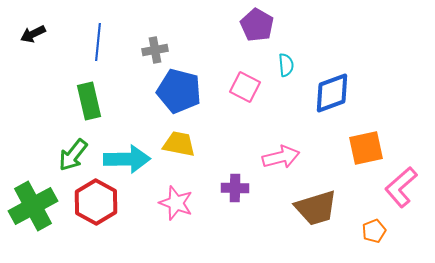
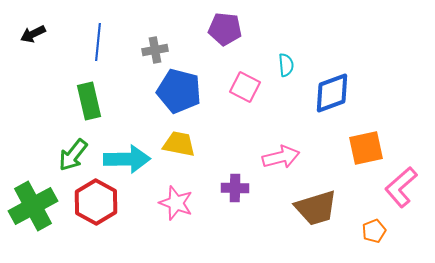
purple pentagon: moved 32 px left, 4 px down; rotated 24 degrees counterclockwise
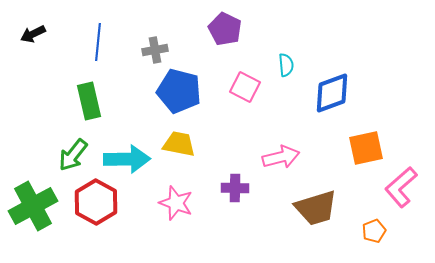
purple pentagon: rotated 20 degrees clockwise
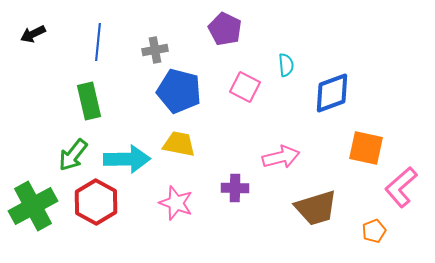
orange square: rotated 24 degrees clockwise
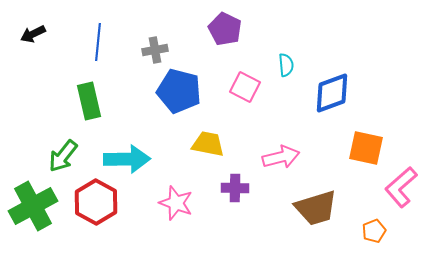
yellow trapezoid: moved 29 px right
green arrow: moved 10 px left, 1 px down
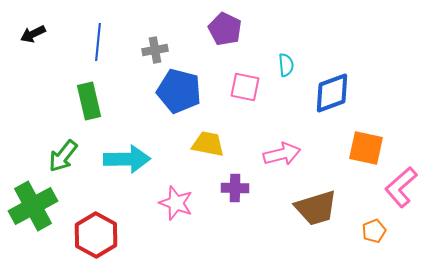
pink square: rotated 16 degrees counterclockwise
pink arrow: moved 1 px right, 3 px up
red hexagon: moved 33 px down
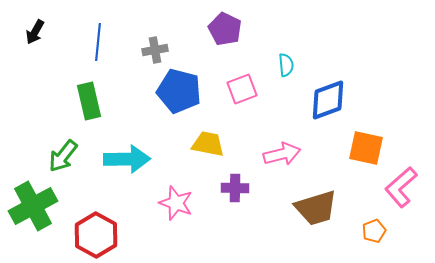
black arrow: moved 2 px right, 2 px up; rotated 35 degrees counterclockwise
pink square: moved 3 px left, 2 px down; rotated 32 degrees counterclockwise
blue diamond: moved 4 px left, 7 px down
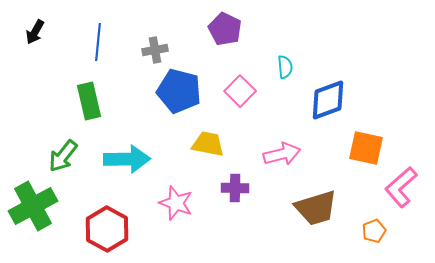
cyan semicircle: moved 1 px left, 2 px down
pink square: moved 2 px left, 2 px down; rotated 24 degrees counterclockwise
red hexagon: moved 11 px right, 6 px up
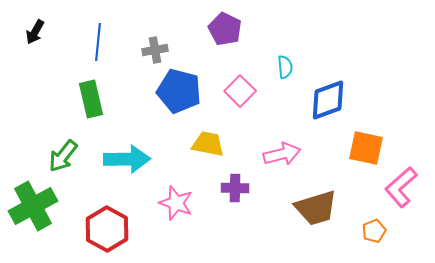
green rectangle: moved 2 px right, 2 px up
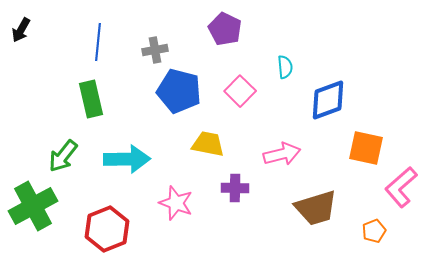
black arrow: moved 14 px left, 2 px up
red hexagon: rotated 9 degrees clockwise
